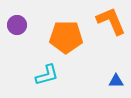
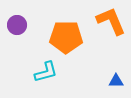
cyan L-shape: moved 1 px left, 3 px up
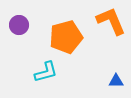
purple circle: moved 2 px right
orange pentagon: rotated 16 degrees counterclockwise
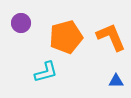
orange L-shape: moved 16 px down
purple circle: moved 2 px right, 2 px up
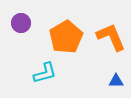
orange pentagon: rotated 16 degrees counterclockwise
cyan L-shape: moved 1 px left, 1 px down
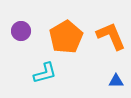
purple circle: moved 8 px down
orange L-shape: moved 1 px up
